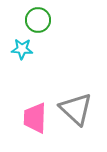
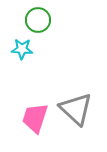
pink trapezoid: rotated 16 degrees clockwise
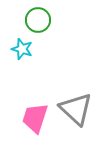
cyan star: rotated 15 degrees clockwise
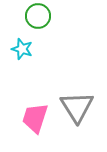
green circle: moved 4 px up
gray triangle: moved 1 px right, 2 px up; rotated 15 degrees clockwise
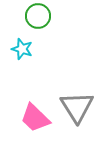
pink trapezoid: rotated 64 degrees counterclockwise
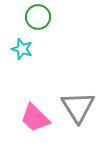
green circle: moved 1 px down
gray triangle: moved 1 px right
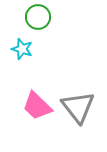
gray triangle: rotated 6 degrees counterclockwise
pink trapezoid: moved 2 px right, 12 px up
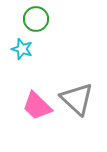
green circle: moved 2 px left, 2 px down
gray triangle: moved 1 px left, 8 px up; rotated 9 degrees counterclockwise
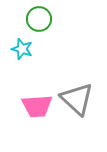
green circle: moved 3 px right
pink trapezoid: rotated 48 degrees counterclockwise
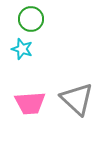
green circle: moved 8 px left
pink trapezoid: moved 7 px left, 3 px up
